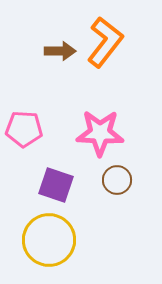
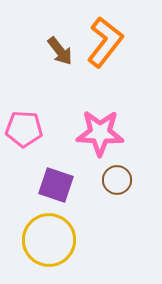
brown arrow: rotated 52 degrees clockwise
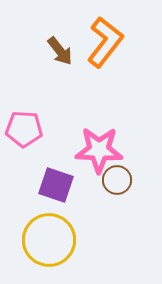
pink star: moved 1 px left, 17 px down
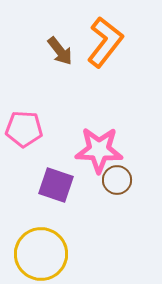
yellow circle: moved 8 px left, 14 px down
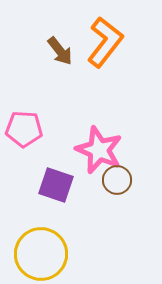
pink star: rotated 21 degrees clockwise
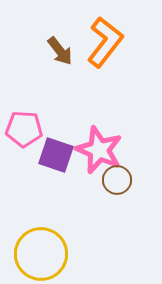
purple square: moved 30 px up
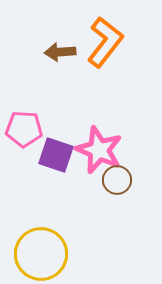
brown arrow: moved 1 px down; rotated 124 degrees clockwise
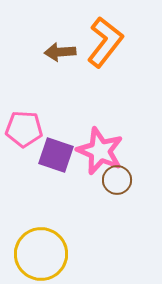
pink star: moved 1 px right, 1 px down
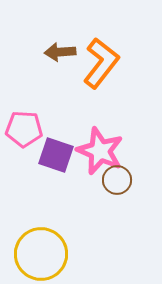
orange L-shape: moved 4 px left, 21 px down
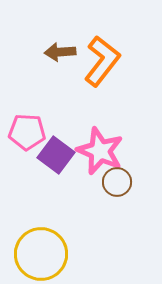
orange L-shape: moved 1 px right, 2 px up
pink pentagon: moved 3 px right, 3 px down
purple square: rotated 18 degrees clockwise
brown circle: moved 2 px down
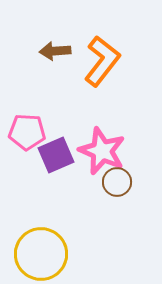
brown arrow: moved 5 px left, 1 px up
pink star: moved 2 px right
purple square: rotated 30 degrees clockwise
